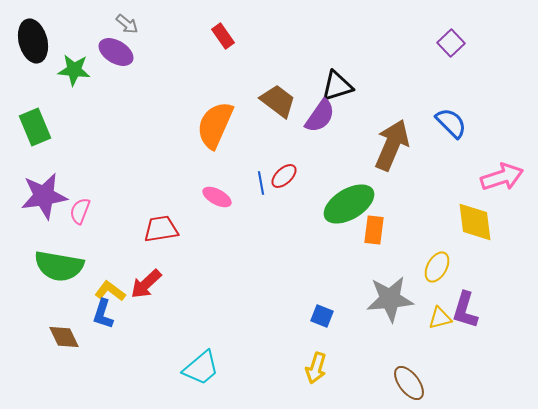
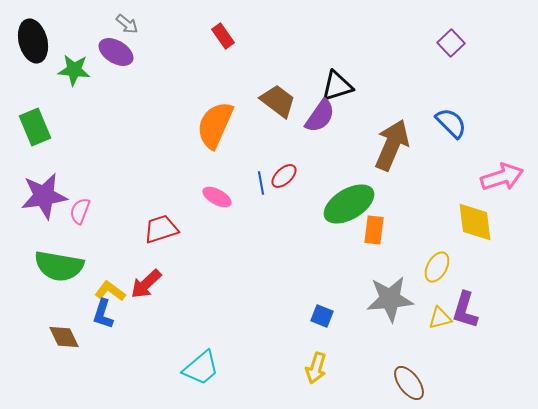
red trapezoid: rotated 9 degrees counterclockwise
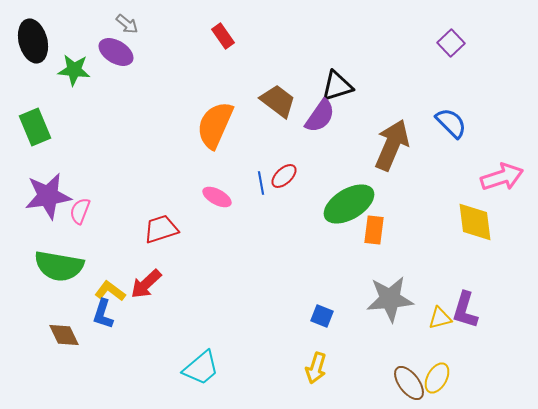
purple star: moved 4 px right
yellow ellipse: moved 111 px down
brown diamond: moved 2 px up
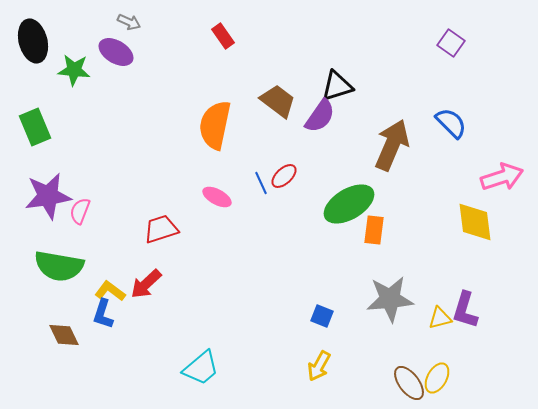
gray arrow: moved 2 px right, 2 px up; rotated 15 degrees counterclockwise
purple square: rotated 12 degrees counterclockwise
orange semicircle: rotated 12 degrees counterclockwise
blue line: rotated 15 degrees counterclockwise
yellow arrow: moved 3 px right, 2 px up; rotated 12 degrees clockwise
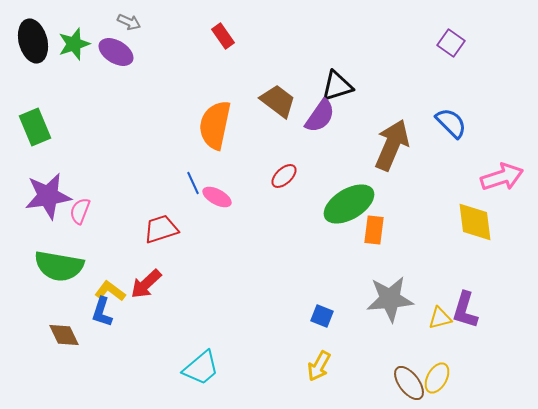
green star: moved 26 px up; rotated 24 degrees counterclockwise
blue line: moved 68 px left
blue L-shape: moved 1 px left, 2 px up
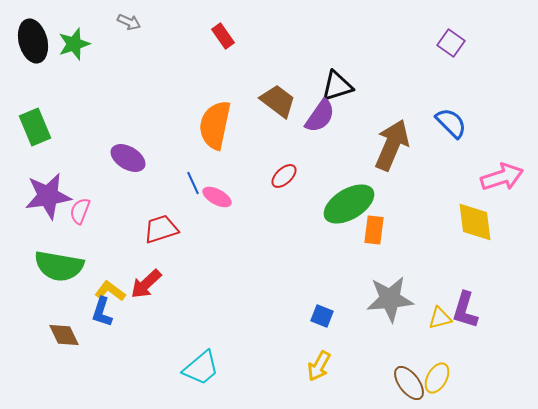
purple ellipse: moved 12 px right, 106 px down
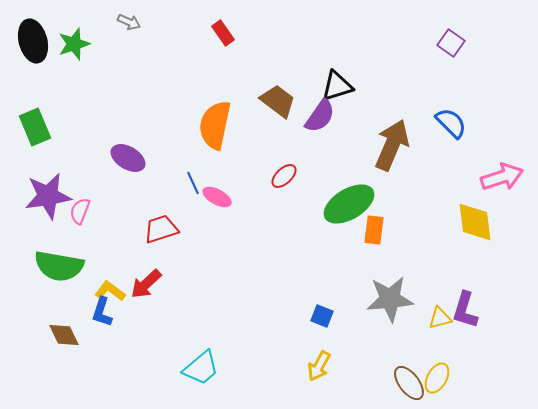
red rectangle: moved 3 px up
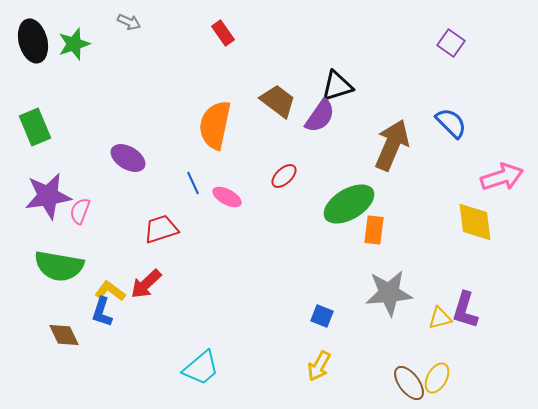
pink ellipse: moved 10 px right
gray star: moved 1 px left, 6 px up
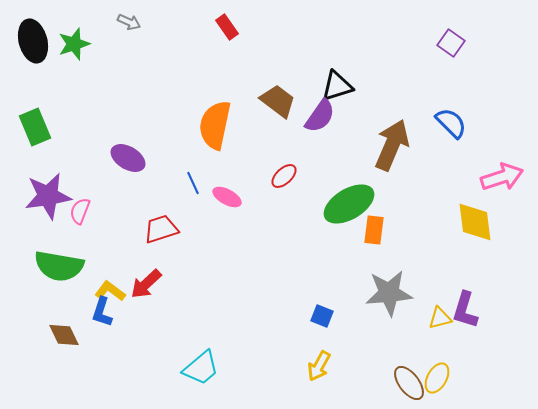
red rectangle: moved 4 px right, 6 px up
